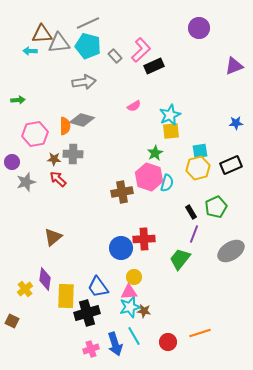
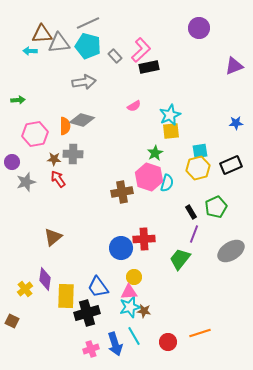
black rectangle at (154, 66): moved 5 px left, 1 px down; rotated 12 degrees clockwise
red arrow at (58, 179): rotated 12 degrees clockwise
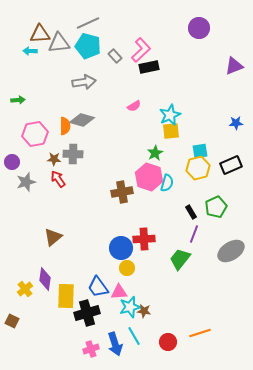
brown triangle at (42, 34): moved 2 px left
yellow circle at (134, 277): moved 7 px left, 9 px up
pink triangle at (129, 292): moved 10 px left
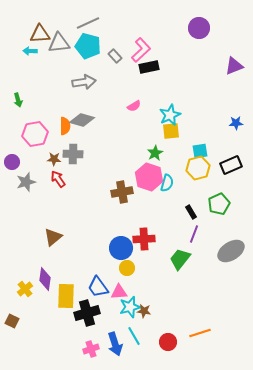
green arrow at (18, 100): rotated 80 degrees clockwise
green pentagon at (216, 207): moved 3 px right, 3 px up
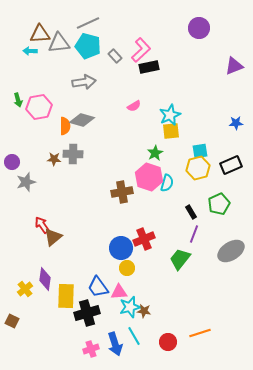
pink hexagon at (35, 134): moved 4 px right, 27 px up
red arrow at (58, 179): moved 16 px left, 46 px down
red cross at (144, 239): rotated 20 degrees counterclockwise
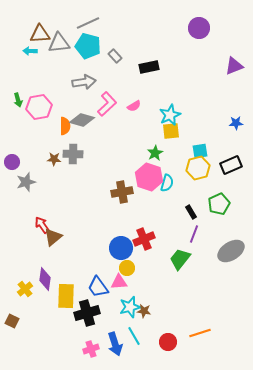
pink L-shape at (141, 50): moved 34 px left, 54 px down
pink triangle at (119, 292): moved 10 px up
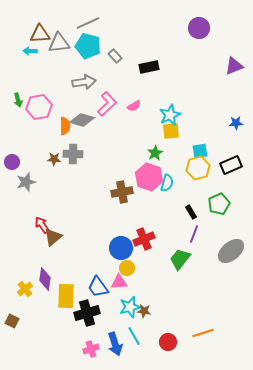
gray ellipse at (231, 251): rotated 8 degrees counterclockwise
orange line at (200, 333): moved 3 px right
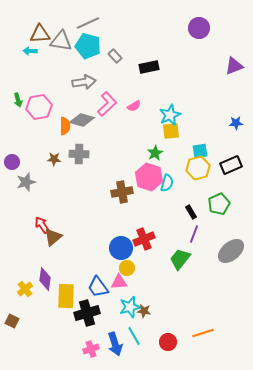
gray triangle at (59, 43): moved 2 px right, 2 px up; rotated 15 degrees clockwise
gray cross at (73, 154): moved 6 px right
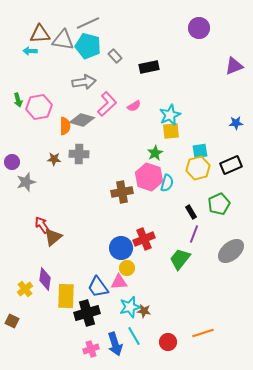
gray triangle at (61, 41): moved 2 px right, 1 px up
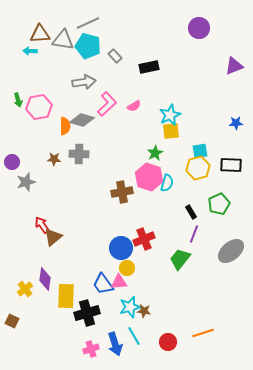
black rectangle at (231, 165): rotated 25 degrees clockwise
blue trapezoid at (98, 287): moved 5 px right, 3 px up
